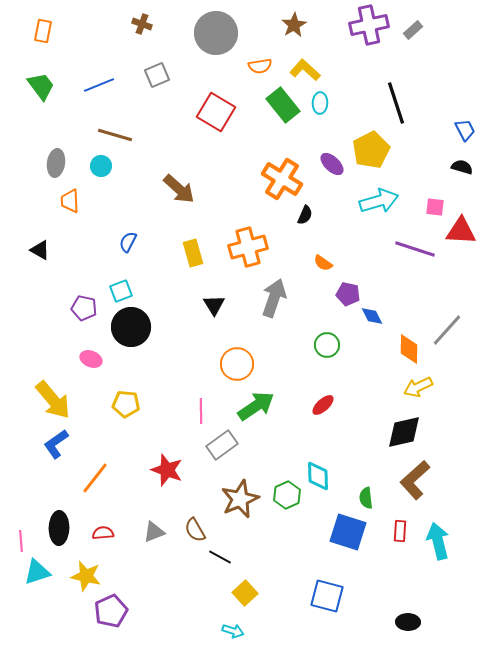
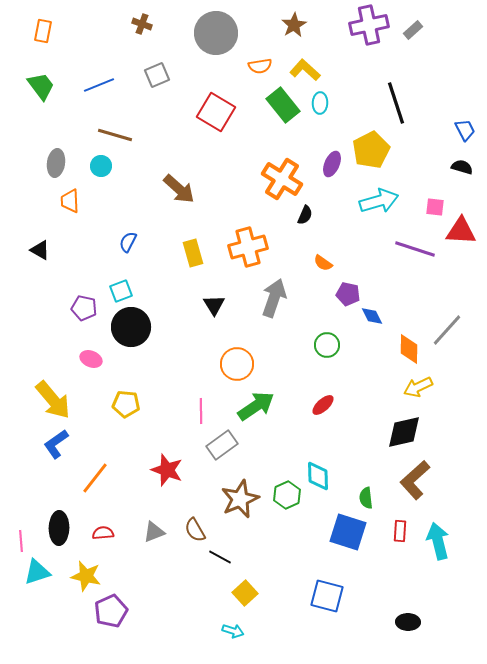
purple ellipse at (332, 164): rotated 70 degrees clockwise
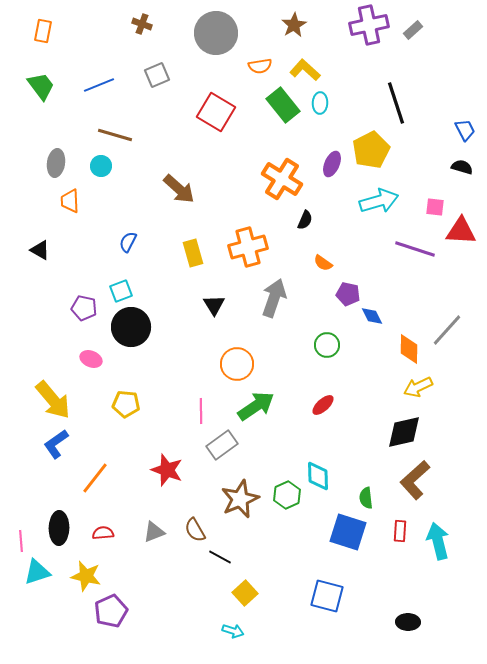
black semicircle at (305, 215): moved 5 px down
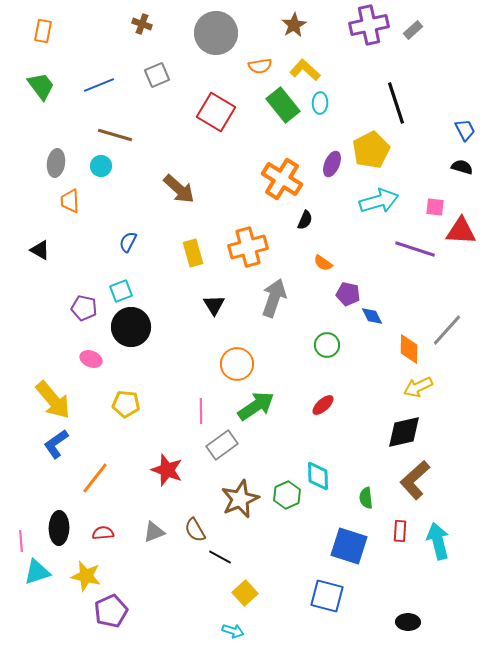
blue square at (348, 532): moved 1 px right, 14 px down
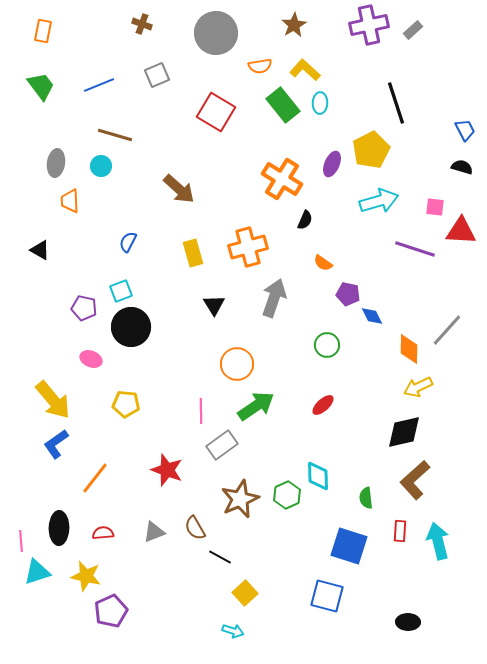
brown semicircle at (195, 530): moved 2 px up
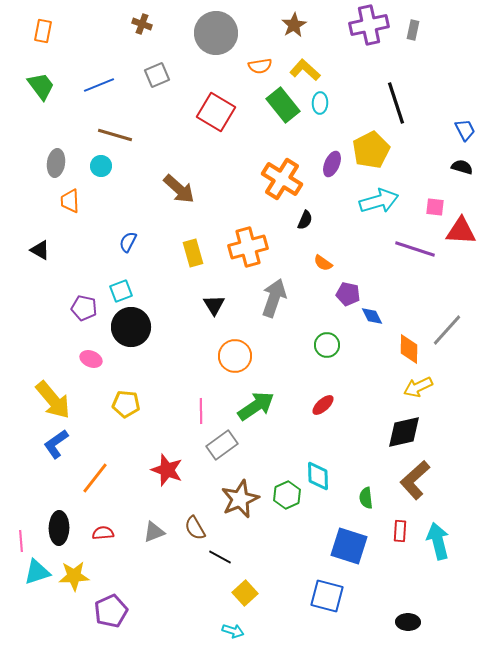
gray rectangle at (413, 30): rotated 36 degrees counterclockwise
orange circle at (237, 364): moved 2 px left, 8 px up
yellow star at (86, 576): moved 12 px left; rotated 16 degrees counterclockwise
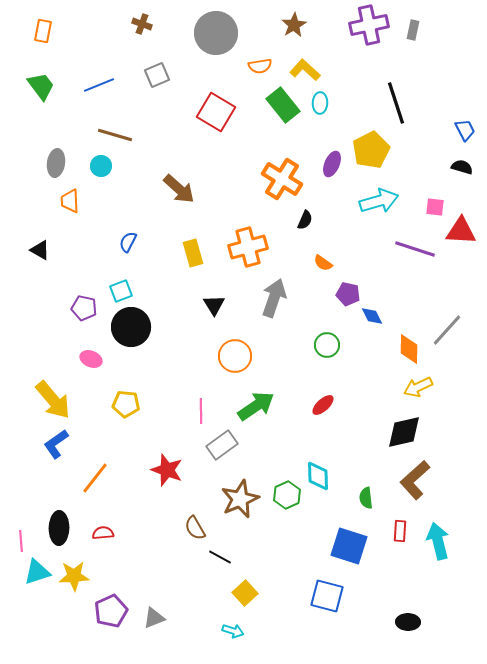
gray triangle at (154, 532): moved 86 px down
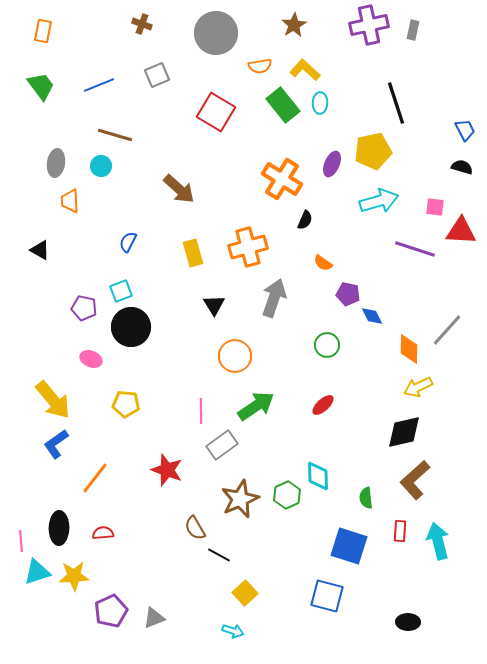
yellow pentagon at (371, 150): moved 2 px right, 1 px down; rotated 15 degrees clockwise
black line at (220, 557): moved 1 px left, 2 px up
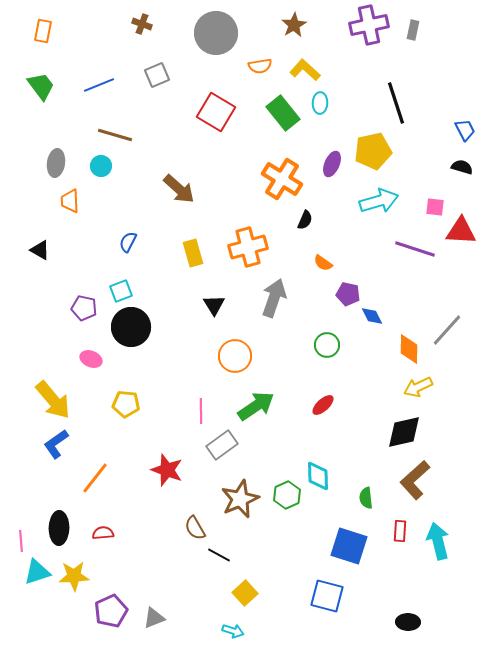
green rectangle at (283, 105): moved 8 px down
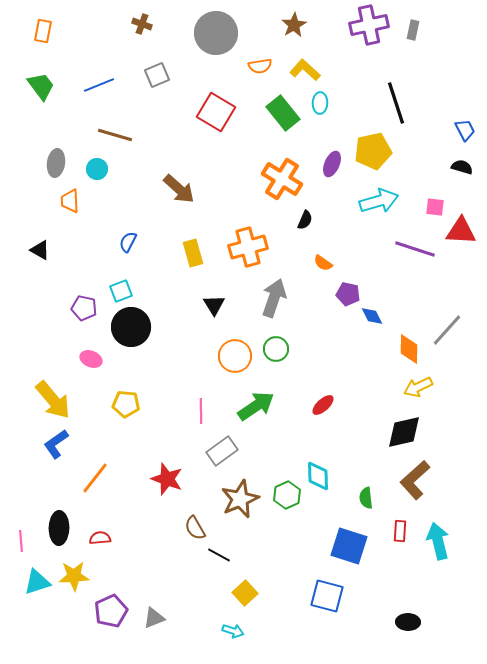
cyan circle at (101, 166): moved 4 px left, 3 px down
green circle at (327, 345): moved 51 px left, 4 px down
gray rectangle at (222, 445): moved 6 px down
red star at (167, 470): moved 9 px down
red semicircle at (103, 533): moved 3 px left, 5 px down
cyan triangle at (37, 572): moved 10 px down
